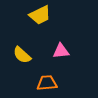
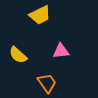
yellow semicircle: moved 4 px left
orange trapezoid: rotated 60 degrees clockwise
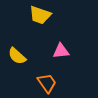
yellow trapezoid: rotated 45 degrees clockwise
yellow semicircle: moved 1 px left, 1 px down
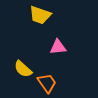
pink triangle: moved 3 px left, 4 px up
yellow semicircle: moved 6 px right, 13 px down
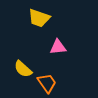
yellow trapezoid: moved 1 px left, 3 px down
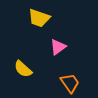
pink triangle: rotated 30 degrees counterclockwise
orange trapezoid: moved 23 px right
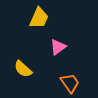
yellow trapezoid: rotated 85 degrees counterclockwise
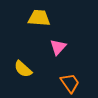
yellow trapezoid: rotated 110 degrees counterclockwise
pink triangle: rotated 12 degrees counterclockwise
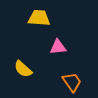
pink triangle: rotated 42 degrees clockwise
orange trapezoid: moved 2 px right, 1 px up
